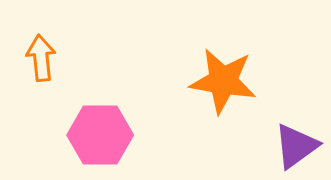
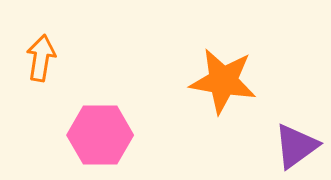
orange arrow: rotated 15 degrees clockwise
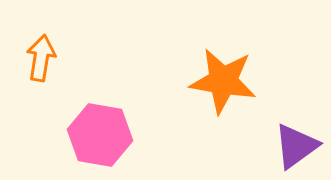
pink hexagon: rotated 10 degrees clockwise
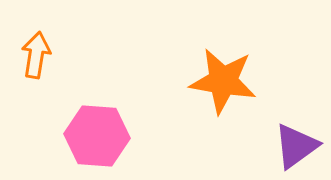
orange arrow: moved 5 px left, 3 px up
pink hexagon: moved 3 px left, 1 px down; rotated 6 degrees counterclockwise
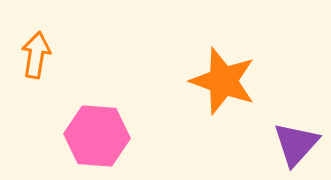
orange star: rotated 10 degrees clockwise
purple triangle: moved 2 px up; rotated 12 degrees counterclockwise
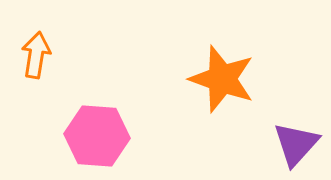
orange star: moved 1 px left, 2 px up
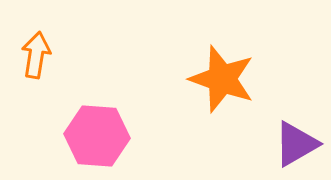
purple triangle: rotated 18 degrees clockwise
